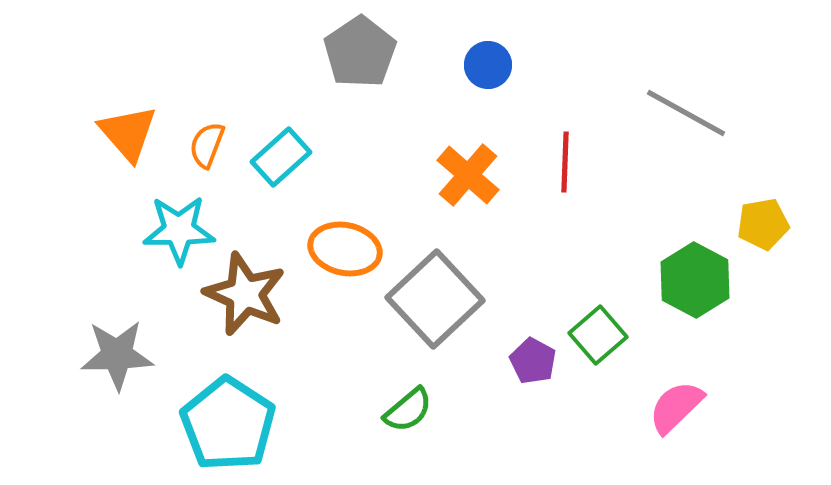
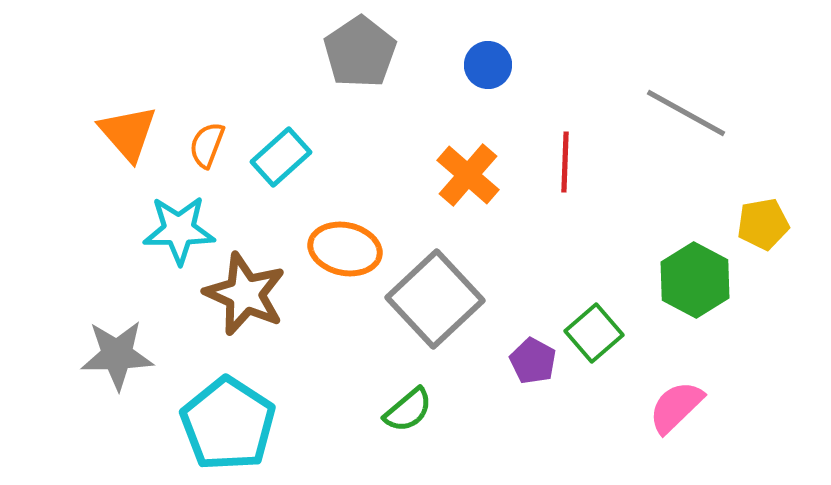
green square: moved 4 px left, 2 px up
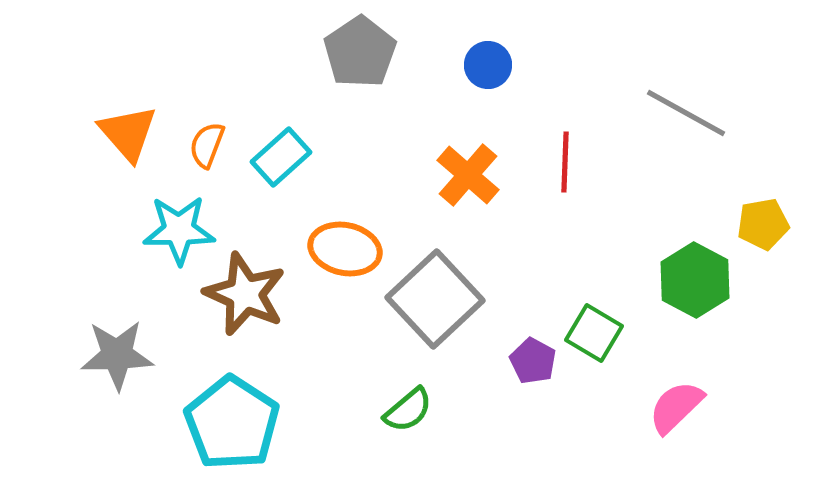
green square: rotated 18 degrees counterclockwise
cyan pentagon: moved 4 px right, 1 px up
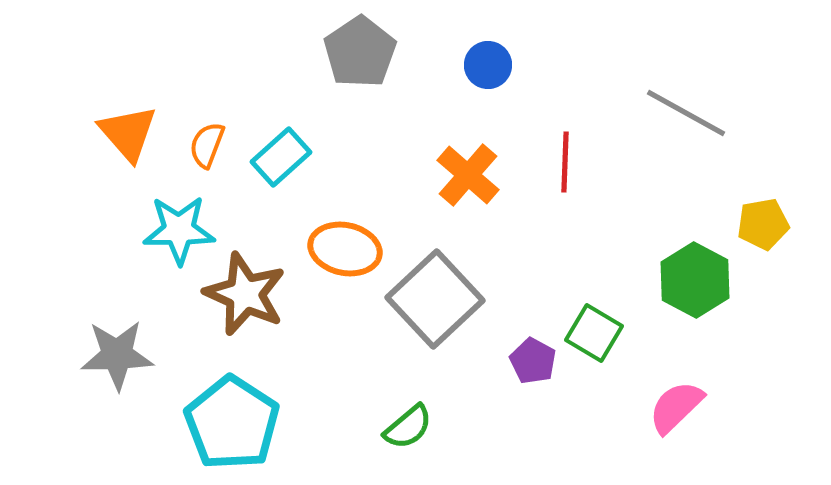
green semicircle: moved 17 px down
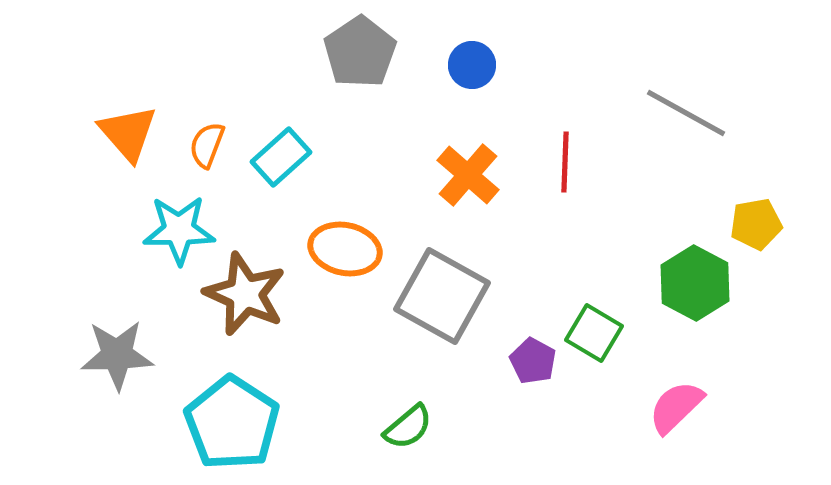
blue circle: moved 16 px left
yellow pentagon: moved 7 px left
green hexagon: moved 3 px down
gray square: moved 7 px right, 3 px up; rotated 18 degrees counterclockwise
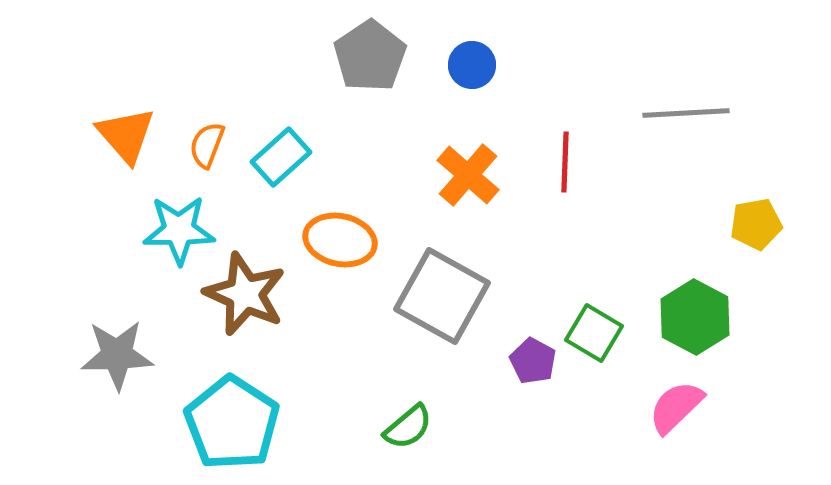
gray pentagon: moved 10 px right, 4 px down
gray line: rotated 32 degrees counterclockwise
orange triangle: moved 2 px left, 2 px down
orange ellipse: moved 5 px left, 9 px up
green hexagon: moved 34 px down
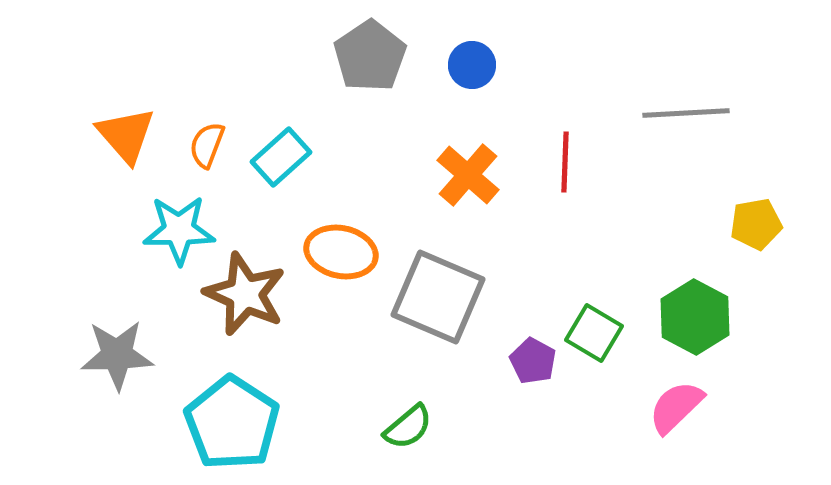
orange ellipse: moved 1 px right, 12 px down
gray square: moved 4 px left, 1 px down; rotated 6 degrees counterclockwise
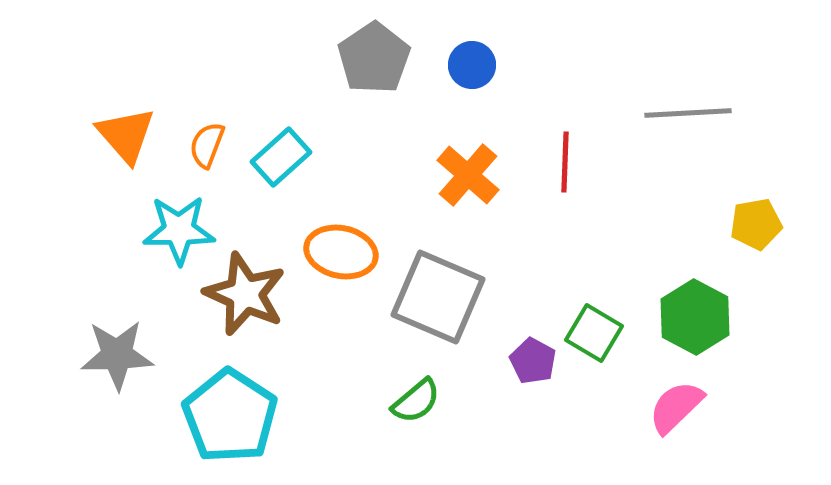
gray pentagon: moved 4 px right, 2 px down
gray line: moved 2 px right
cyan pentagon: moved 2 px left, 7 px up
green semicircle: moved 8 px right, 26 px up
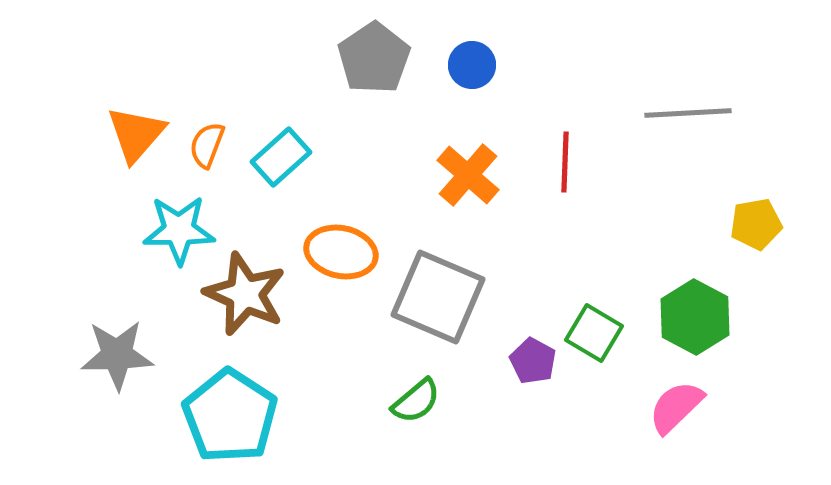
orange triangle: moved 10 px right, 1 px up; rotated 22 degrees clockwise
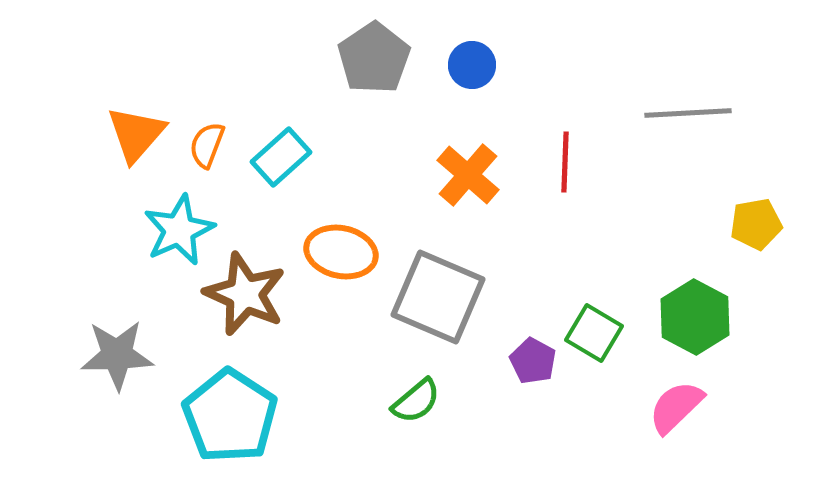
cyan star: rotated 24 degrees counterclockwise
